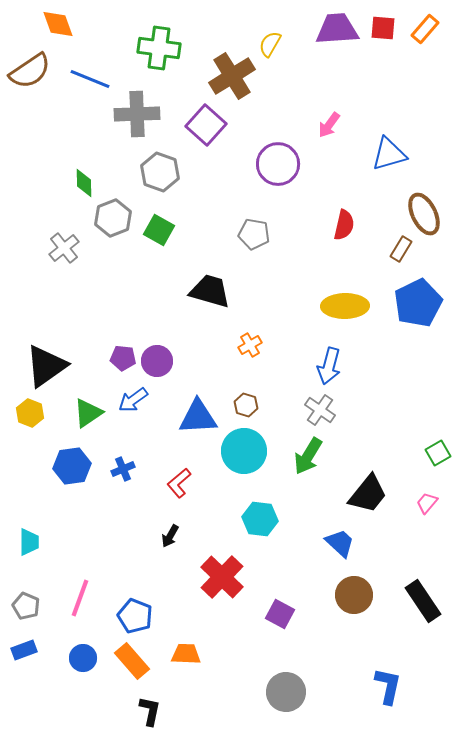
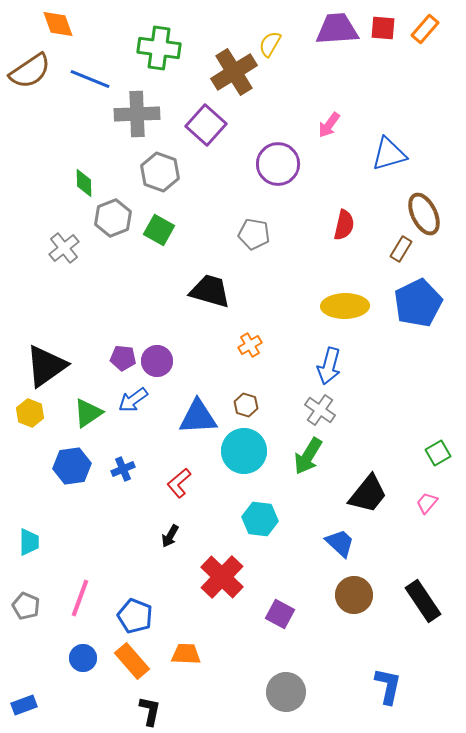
brown cross at (232, 76): moved 2 px right, 4 px up
blue rectangle at (24, 650): moved 55 px down
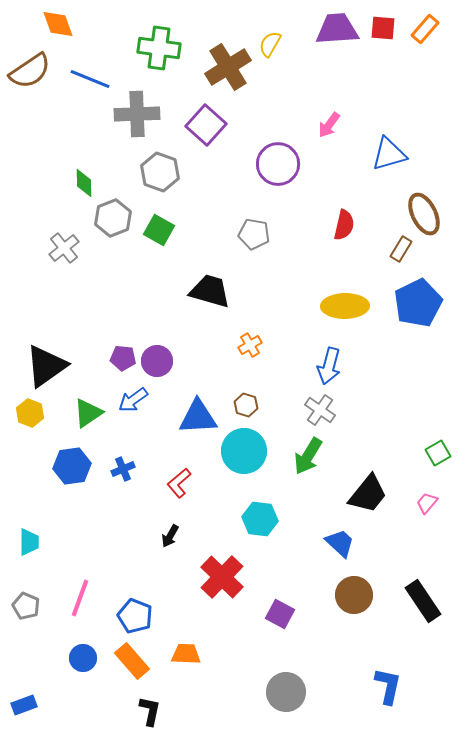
brown cross at (234, 72): moved 6 px left, 5 px up
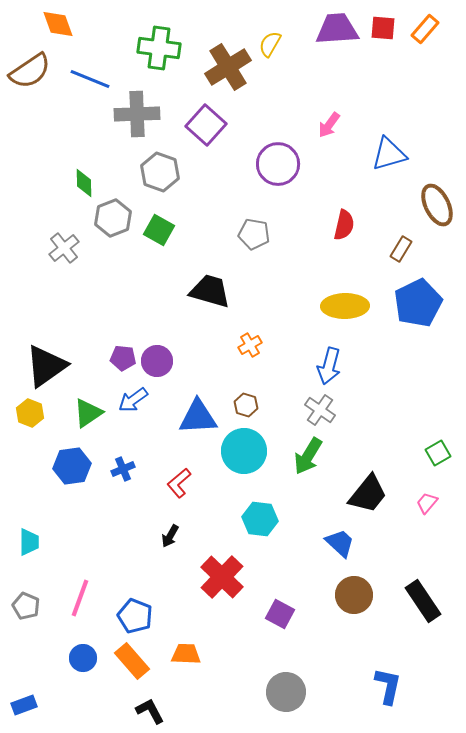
brown ellipse at (424, 214): moved 13 px right, 9 px up
black L-shape at (150, 711): rotated 40 degrees counterclockwise
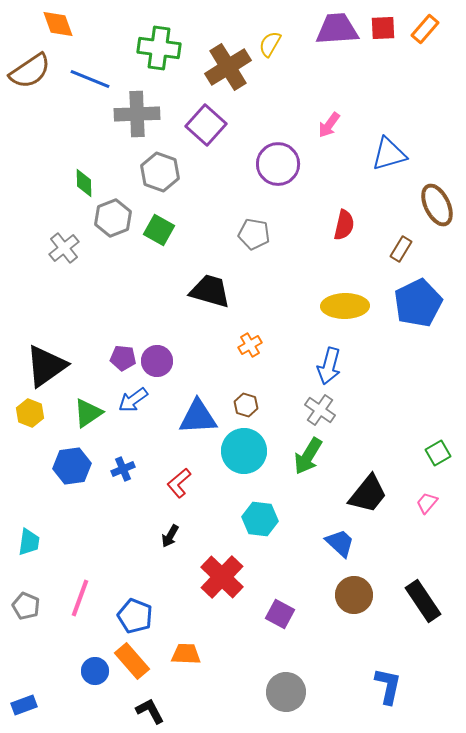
red square at (383, 28): rotated 8 degrees counterclockwise
cyan trapezoid at (29, 542): rotated 8 degrees clockwise
blue circle at (83, 658): moved 12 px right, 13 px down
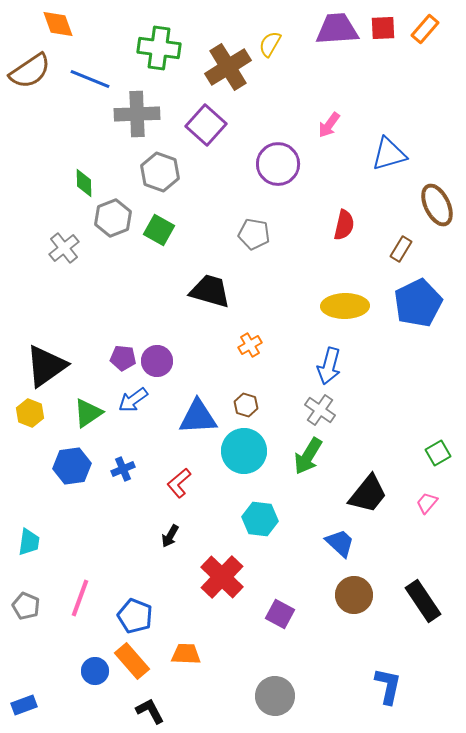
gray circle at (286, 692): moved 11 px left, 4 px down
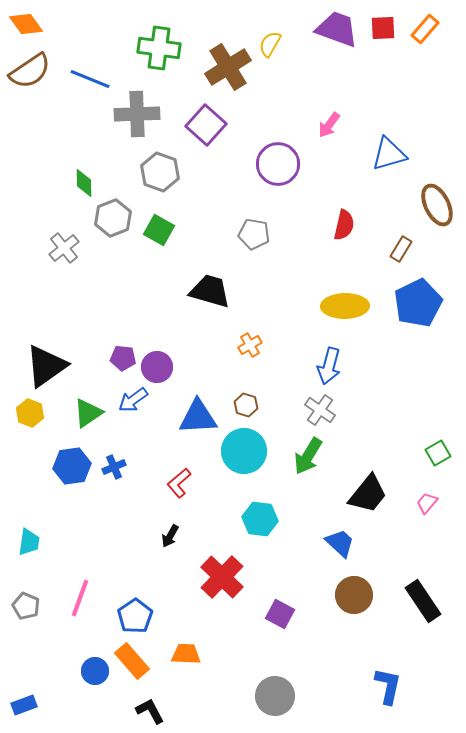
orange diamond at (58, 24): moved 32 px left; rotated 16 degrees counterclockwise
purple trapezoid at (337, 29): rotated 24 degrees clockwise
purple circle at (157, 361): moved 6 px down
blue cross at (123, 469): moved 9 px left, 2 px up
blue pentagon at (135, 616): rotated 16 degrees clockwise
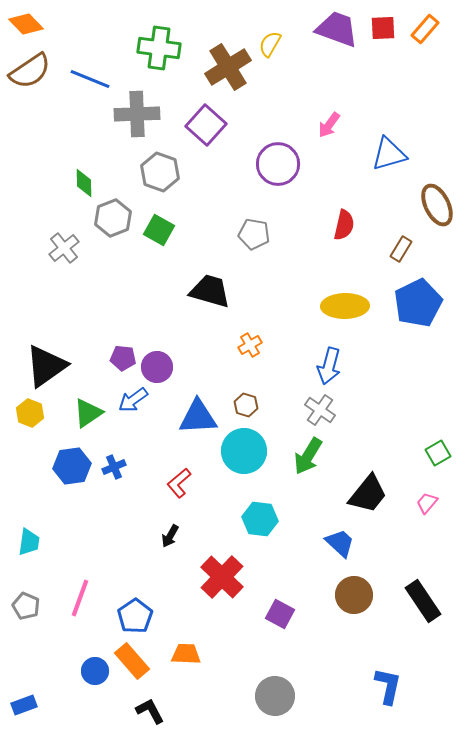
orange diamond at (26, 24): rotated 8 degrees counterclockwise
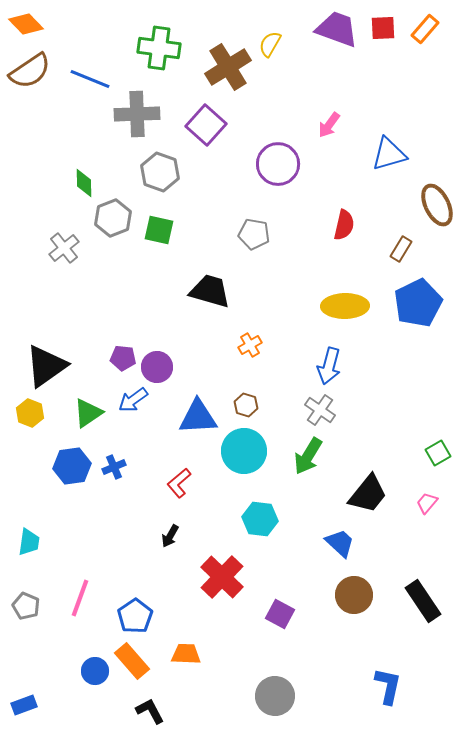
green square at (159, 230): rotated 16 degrees counterclockwise
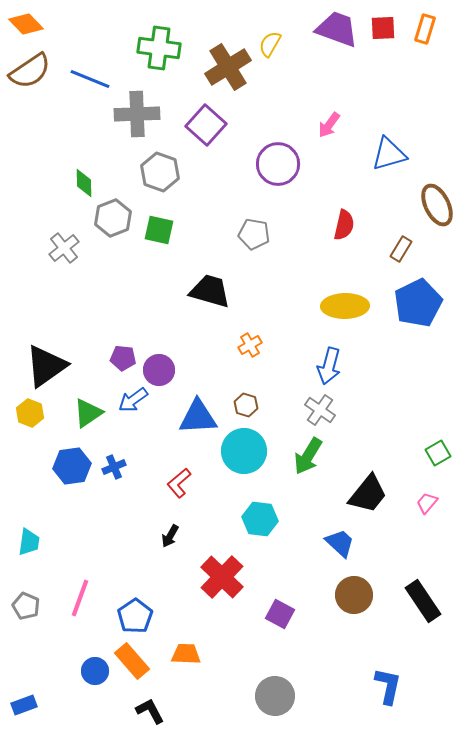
orange rectangle at (425, 29): rotated 24 degrees counterclockwise
purple circle at (157, 367): moved 2 px right, 3 px down
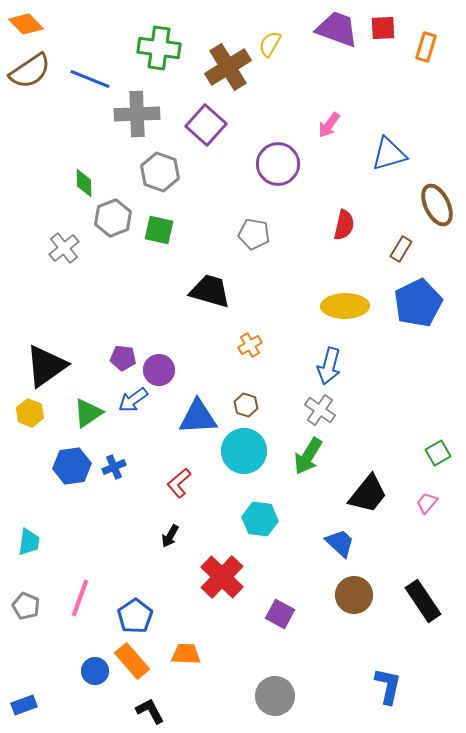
orange rectangle at (425, 29): moved 1 px right, 18 px down
